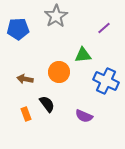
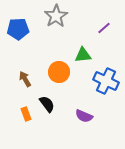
brown arrow: rotated 49 degrees clockwise
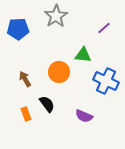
green triangle: rotated 12 degrees clockwise
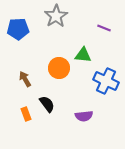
purple line: rotated 64 degrees clockwise
orange circle: moved 4 px up
purple semicircle: rotated 30 degrees counterclockwise
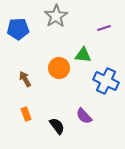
purple line: rotated 40 degrees counterclockwise
black semicircle: moved 10 px right, 22 px down
purple semicircle: rotated 54 degrees clockwise
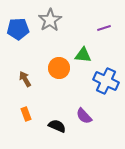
gray star: moved 6 px left, 4 px down
black semicircle: rotated 30 degrees counterclockwise
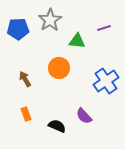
green triangle: moved 6 px left, 14 px up
blue cross: rotated 30 degrees clockwise
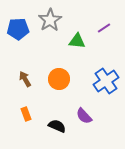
purple line: rotated 16 degrees counterclockwise
orange circle: moved 11 px down
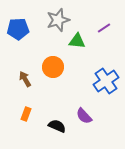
gray star: moved 8 px right; rotated 15 degrees clockwise
orange circle: moved 6 px left, 12 px up
orange rectangle: rotated 40 degrees clockwise
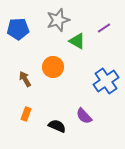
green triangle: rotated 24 degrees clockwise
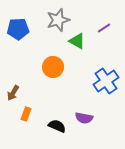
brown arrow: moved 12 px left, 14 px down; rotated 119 degrees counterclockwise
purple semicircle: moved 2 px down; rotated 36 degrees counterclockwise
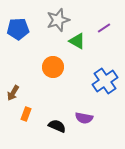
blue cross: moved 1 px left
